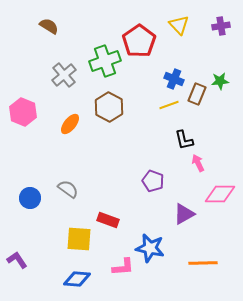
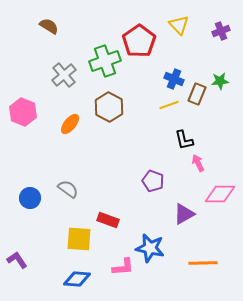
purple cross: moved 5 px down; rotated 12 degrees counterclockwise
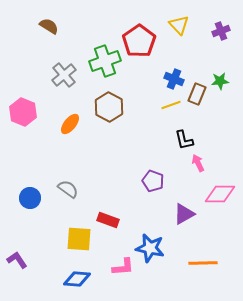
yellow line: moved 2 px right
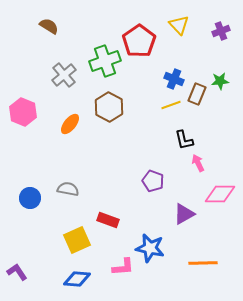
gray semicircle: rotated 25 degrees counterclockwise
yellow square: moved 2 px left, 1 px down; rotated 28 degrees counterclockwise
purple L-shape: moved 12 px down
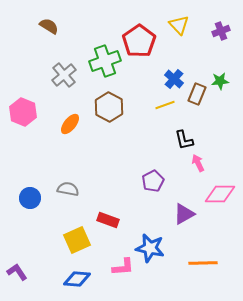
blue cross: rotated 18 degrees clockwise
yellow line: moved 6 px left
purple pentagon: rotated 25 degrees clockwise
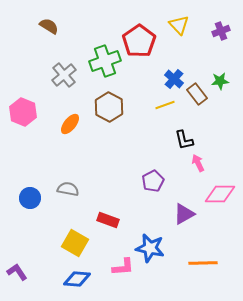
brown rectangle: rotated 60 degrees counterclockwise
yellow square: moved 2 px left, 3 px down; rotated 36 degrees counterclockwise
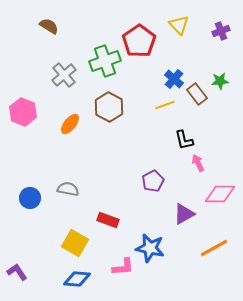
orange line: moved 11 px right, 15 px up; rotated 28 degrees counterclockwise
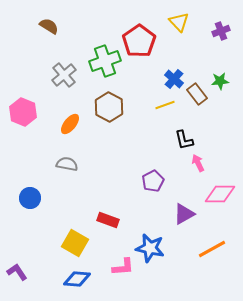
yellow triangle: moved 3 px up
gray semicircle: moved 1 px left, 25 px up
orange line: moved 2 px left, 1 px down
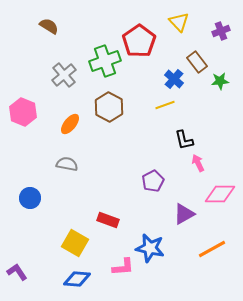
brown rectangle: moved 32 px up
